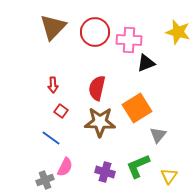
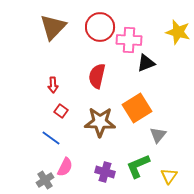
red circle: moved 5 px right, 5 px up
red semicircle: moved 12 px up
gray cross: rotated 12 degrees counterclockwise
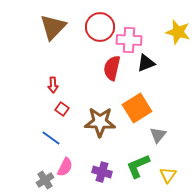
red semicircle: moved 15 px right, 8 px up
red square: moved 1 px right, 2 px up
purple cross: moved 3 px left
yellow triangle: moved 1 px left, 1 px up
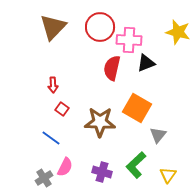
orange square: rotated 28 degrees counterclockwise
green L-shape: moved 2 px left, 1 px up; rotated 20 degrees counterclockwise
gray cross: moved 1 px left, 2 px up
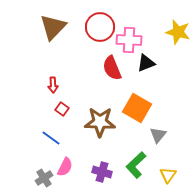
red semicircle: rotated 35 degrees counterclockwise
